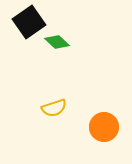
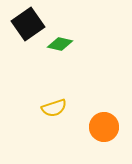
black square: moved 1 px left, 2 px down
green diamond: moved 3 px right, 2 px down; rotated 30 degrees counterclockwise
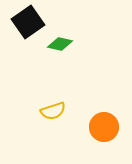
black square: moved 2 px up
yellow semicircle: moved 1 px left, 3 px down
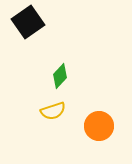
green diamond: moved 32 px down; rotated 60 degrees counterclockwise
orange circle: moved 5 px left, 1 px up
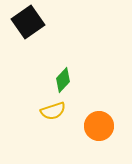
green diamond: moved 3 px right, 4 px down
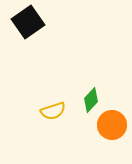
green diamond: moved 28 px right, 20 px down
orange circle: moved 13 px right, 1 px up
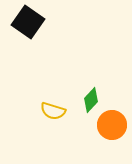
black square: rotated 20 degrees counterclockwise
yellow semicircle: rotated 35 degrees clockwise
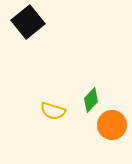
black square: rotated 16 degrees clockwise
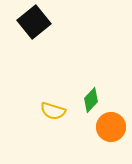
black square: moved 6 px right
orange circle: moved 1 px left, 2 px down
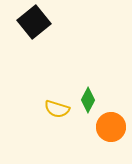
green diamond: moved 3 px left; rotated 15 degrees counterclockwise
yellow semicircle: moved 4 px right, 2 px up
